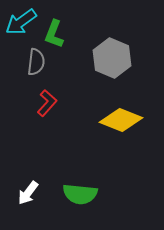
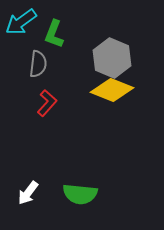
gray semicircle: moved 2 px right, 2 px down
yellow diamond: moved 9 px left, 30 px up
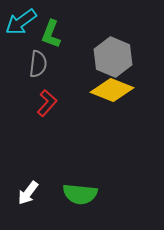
green L-shape: moved 3 px left
gray hexagon: moved 1 px right, 1 px up
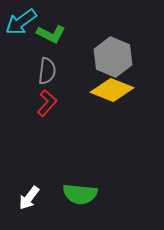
green L-shape: rotated 84 degrees counterclockwise
gray semicircle: moved 9 px right, 7 px down
white arrow: moved 1 px right, 5 px down
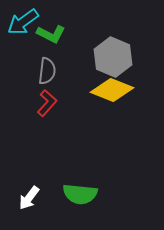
cyan arrow: moved 2 px right
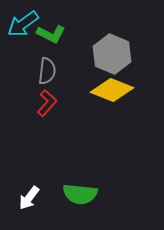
cyan arrow: moved 2 px down
gray hexagon: moved 1 px left, 3 px up
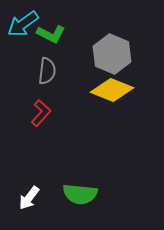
red L-shape: moved 6 px left, 10 px down
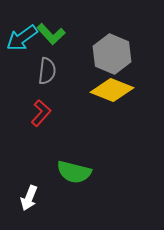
cyan arrow: moved 1 px left, 14 px down
green L-shape: rotated 20 degrees clockwise
green semicircle: moved 6 px left, 22 px up; rotated 8 degrees clockwise
white arrow: rotated 15 degrees counterclockwise
